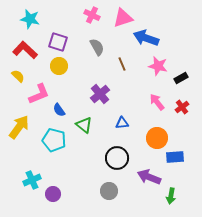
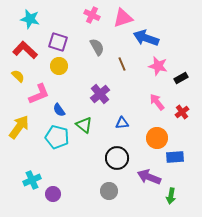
red cross: moved 5 px down
cyan pentagon: moved 3 px right, 3 px up
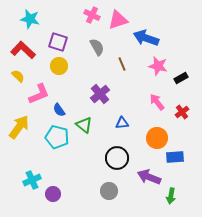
pink triangle: moved 5 px left, 2 px down
red L-shape: moved 2 px left
